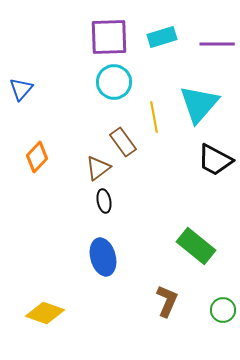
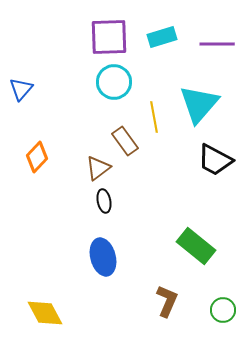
brown rectangle: moved 2 px right, 1 px up
yellow diamond: rotated 42 degrees clockwise
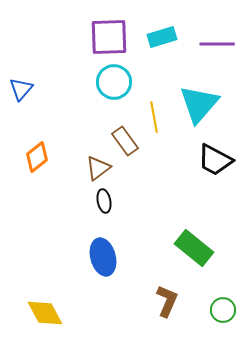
orange diamond: rotated 8 degrees clockwise
green rectangle: moved 2 px left, 2 px down
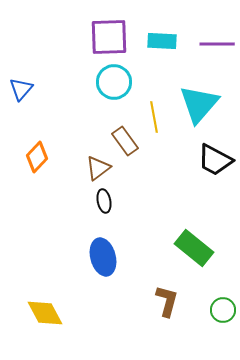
cyan rectangle: moved 4 px down; rotated 20 degrees clockwise
orange diamond: rotated 8 degrees counterclockwise
brown L-shape: rotated 8 degrees counterclockwise
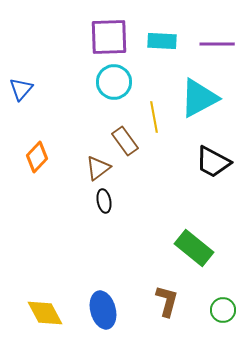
cyan triangle: moved 6 px up; rotated 21 degrees clockwise
black trapezoid: moved 2 px left, 2 px down
blue ellipse: moved 53 px down
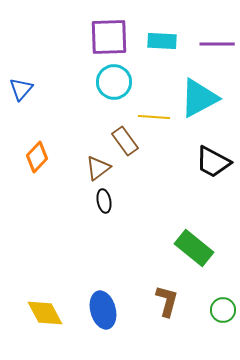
yellow line: rotated 76 degrees counterclockwise
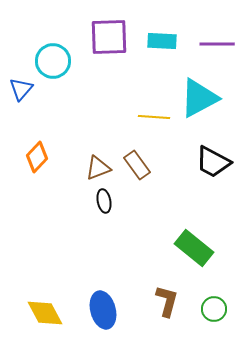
cyan circle: moved 61 px left, 21 px up
brown rectangle: moved 12 px right, 24 px down
brown triangle: rotated 16 degrees clockwise
green circle: moved 9 px left, 1 px up
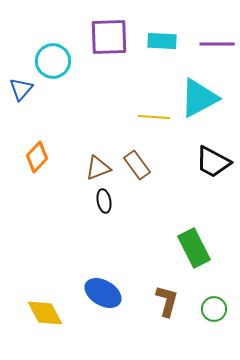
green rectangle: rotated 24 degrees clockwise
blue ellipse: moved 17 px up; rotated 45 degrees counterclockwise
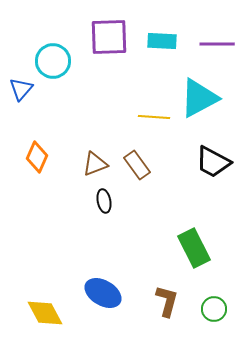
orange diamond: rotated 20 degrees counterclockwise
brown triangle: moved 3 px left, 4 px up
